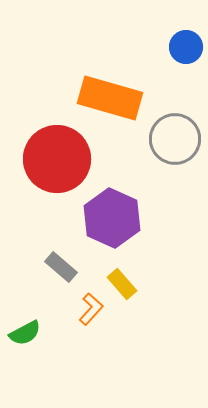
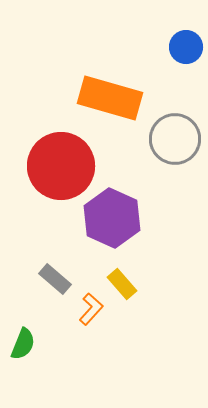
red circle: moved 4 px right, 7 px down
gray rectangle: moved 6 px left, 12 px down
green semicircle: moved 2 px left, 11 px down; rotated 40 degrees counterclockwise
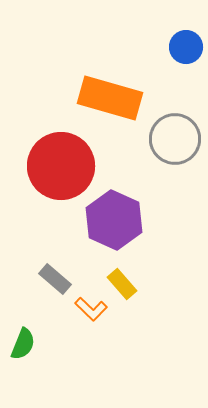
purple hexagon: moved 2 px right, 2 px down
orange L-shape: rotated 92 degrees clockwise
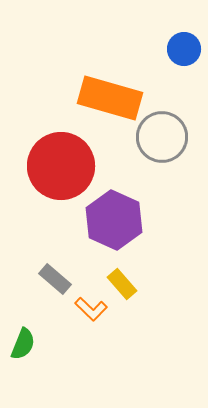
blue circle: moved 2 px left, 2 px down
gray circle: moved 13 px left, 2 px up
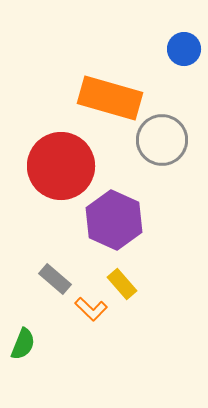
gray circle: moved 3 px down
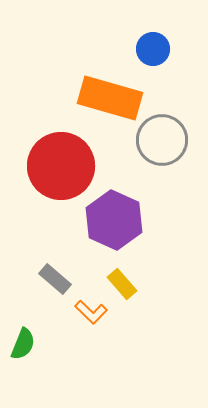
blue circle: moved 31 px left
orange L-shape: moved 3 px down
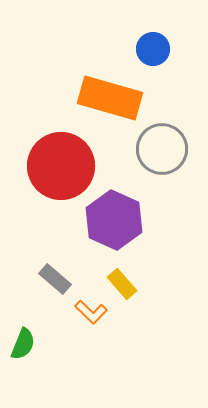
gray circle: moved 9 px down
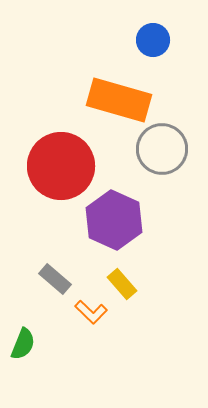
blue circle: moved 9 px up
orange rectangle: moved 9 px right, 2 px down
